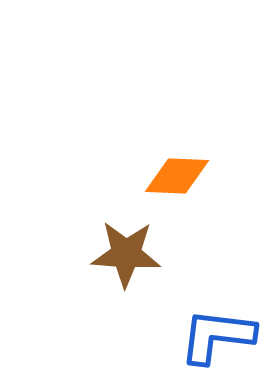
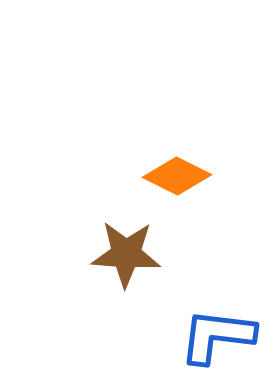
orange diamond: rotated 24 degrees clockwise
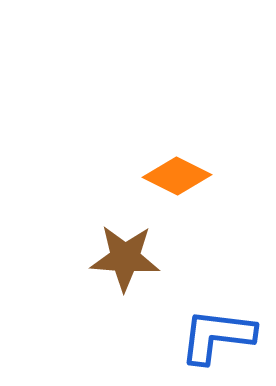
brown star: moved 1 px left, 4 px down
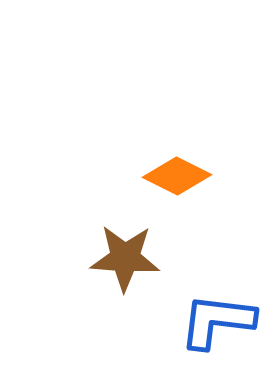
blue L-shape: moved 15 px up
